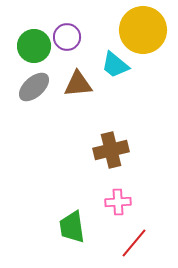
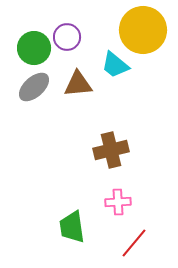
green circle: moved 2 px down
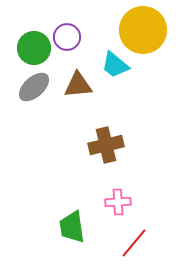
brown triangle: moved 1 px down
brown cross: moved 5 px left, 5 px up
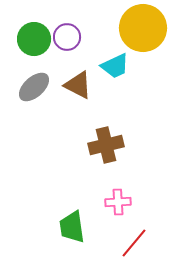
yellow circle: moved 2 px up
green circle: moved 9 px up
cyan trapezoid: moved 1 px down; rotated 64 degrees counterclockwise
brown triangle: rotated 32 degrees clockwise
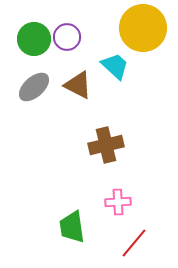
cyan trapezoid: rotated 112 degrees counterclockwise
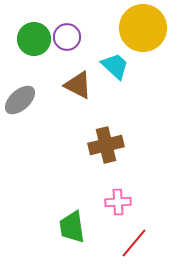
gray ellipse: moved 14 px left, 13 px down
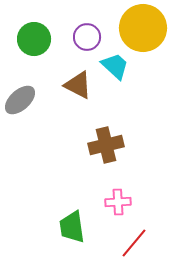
purple circle: moved 20 px right
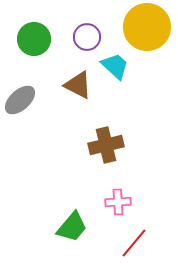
yellow circle: moved 4 px right, 1 px up
green trapezoid: rotated 132 degrees counterclockwise
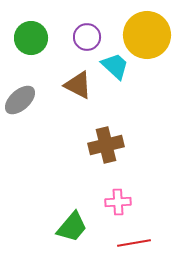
yellow circle: moved 8 px down
green circle: moved 3 px left, 1 px up
red line: rotated 40 degrees clockwise
